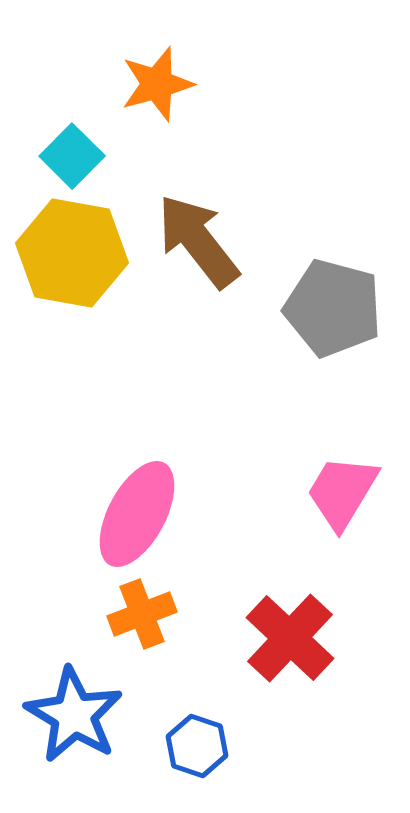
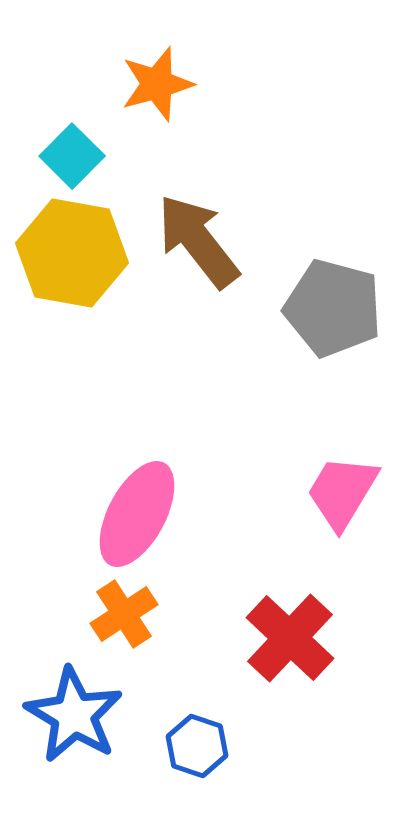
orange cross: moved 18 px left; rotated 12 degrees counterclockwise
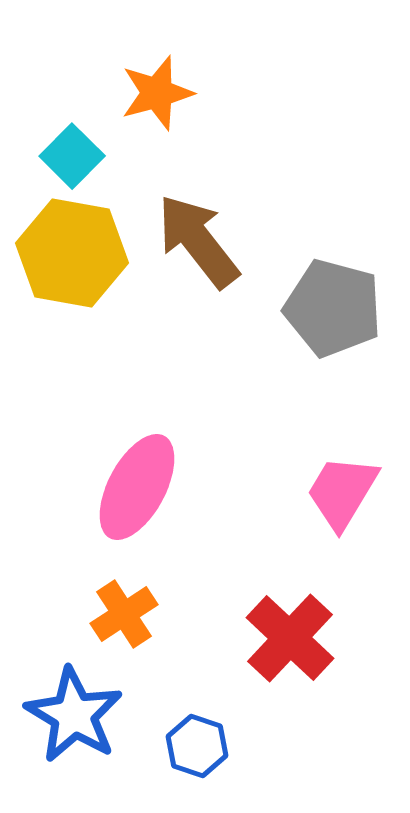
orange star: moved 9 px down
pink ellipse: moved 27 px up
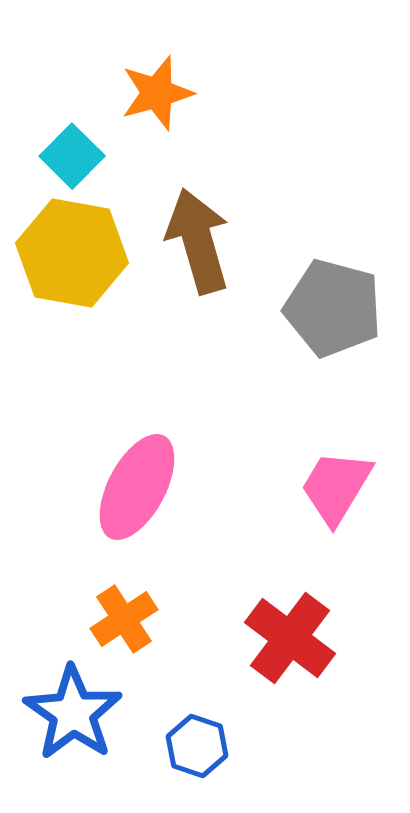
brown arrow: rotated 22 degrees clockwise
pink trapezoid: moved 6 px left, 5 px up
orange cross: moved 5 px down
red cross: rotated 6 degrees counterclockwise
blue star: moved 1 px left, 2 px up; rotated 4 degrees clockwise
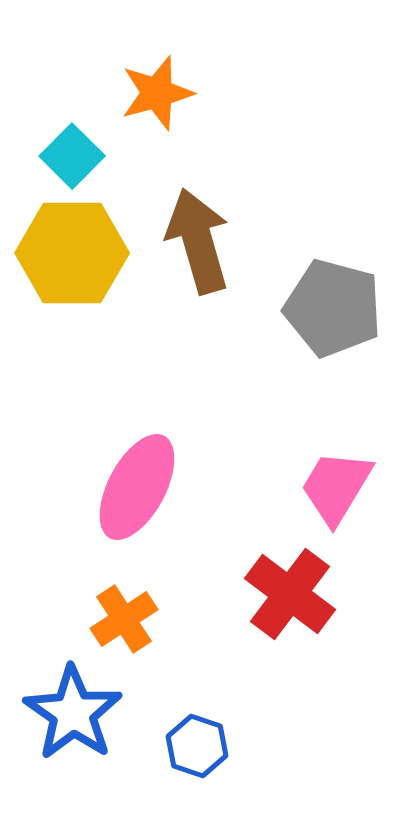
yellow hexagon: rotated 10 degrees counterclockwise
red cross: moved 44 px up
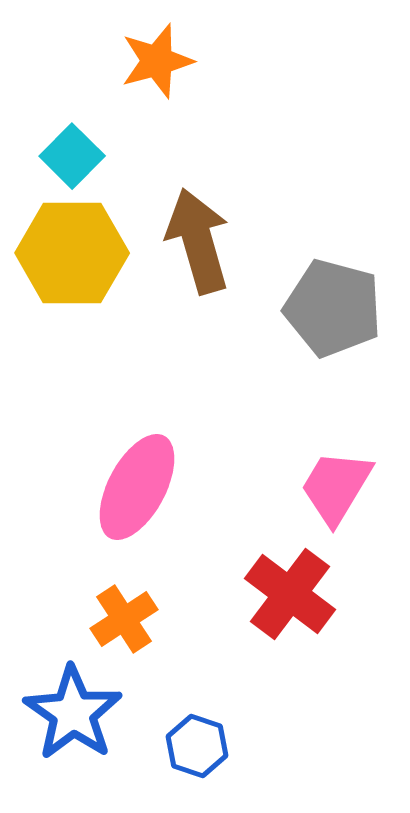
orange star: moved 32 px up
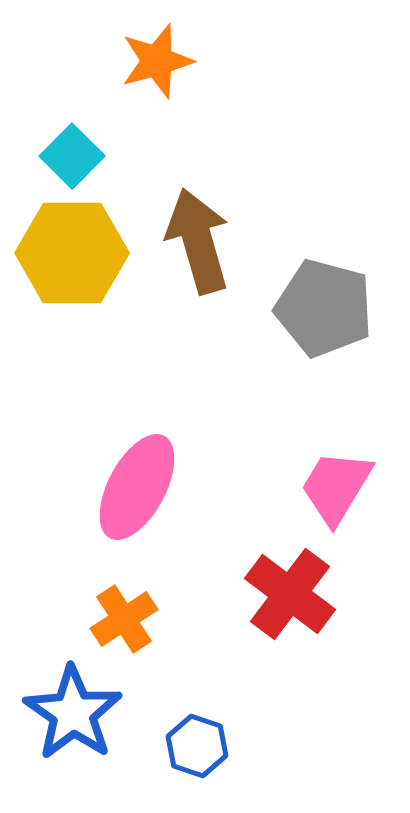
gray pentagon: moved 9 px left
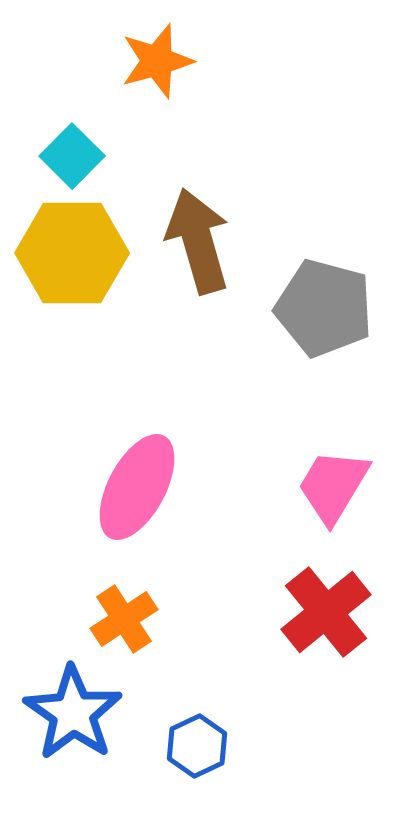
pink trapezoid: moved 3 px left, 1 px up
red cross: moved 36 px right, 18 px down; rotated 14 degrees clockwise
blue hexagon: rotated 16 degrees clockwise
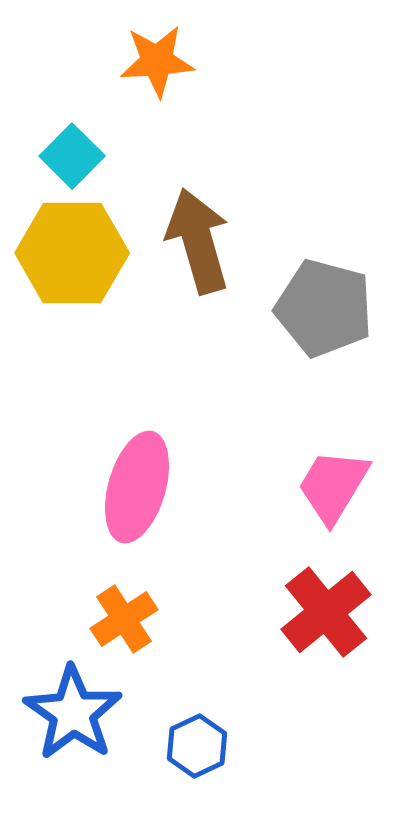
orange star: rotated 12 degrees clockwise
pink ellipse: rotated 12 degrees counterclockwise
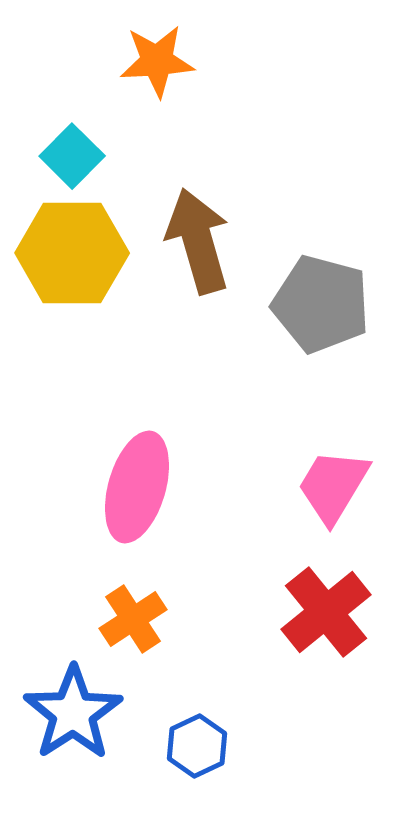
gray pentagon: moved 3 px left, 4 px up
orange cross: moved 9 px right
blue star: rotated 4 degrees clockwise
